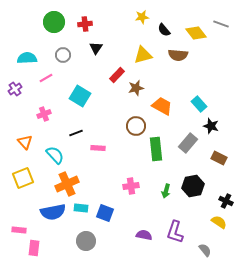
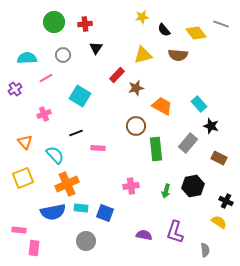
gray semicircle at (205, 250): rotated 32 degrees clockwise
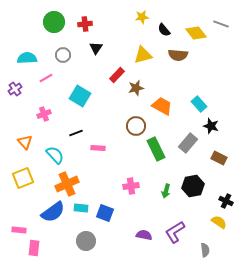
green rectangle at (156, 149): rotated 20 degrees counterclockwise
blue semicircle at (53, 212): rotated 25 degrees counterclockwise
purple L-shape at (175, 232): rotated 40 degrees clockwise
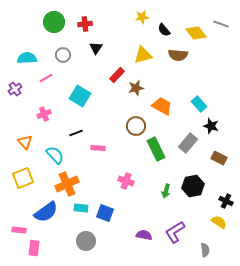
pink cross at (131, 186): moved 5 px left, 5 px up; rotated 28 degrees clockwise
blue semicircle at (53, 212): moved 7 px left
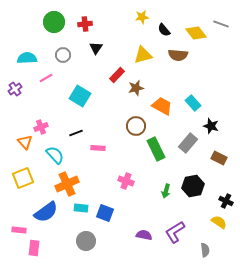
cyan rectangle at (199, 104): moved 6 px left, 1 px up
pink cross at (44, 114): moved 3 px left, 13 px down
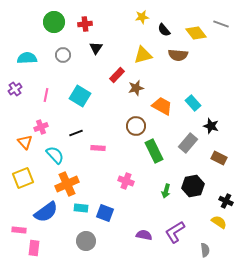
pink line at (46, 78): moved 17 px down; rotated 48 degrees counterclockwise
green rectangle at (156, 149): moved 2 px left, 2 px down
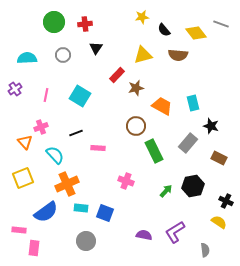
cyan rectangle at (193, 103): rotated 28 degrees clockwise
green arrow at (166, 191): rotated 152 degrees counterclockwise
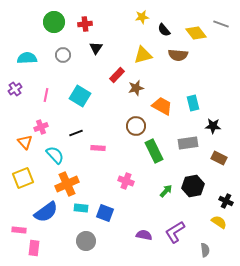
black star at (211, 126): moved 2 px right; rotated 14 degrees counterclockwise
gray rectangle at (188, 143): rotated 42 degrees clockwise
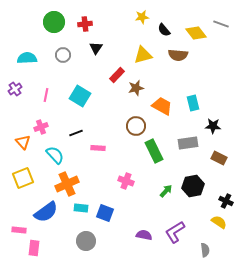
orange triangle at (25, 142): moved 2 px left
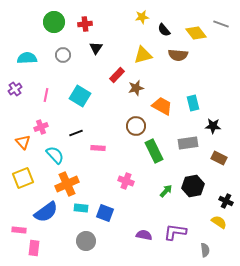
purple L-shape at (175, 232): rotated 40 degrees clockwise
